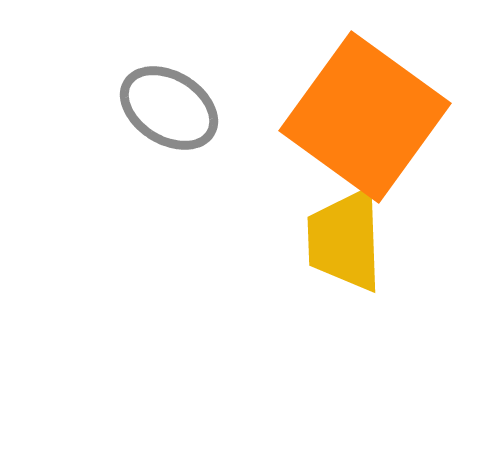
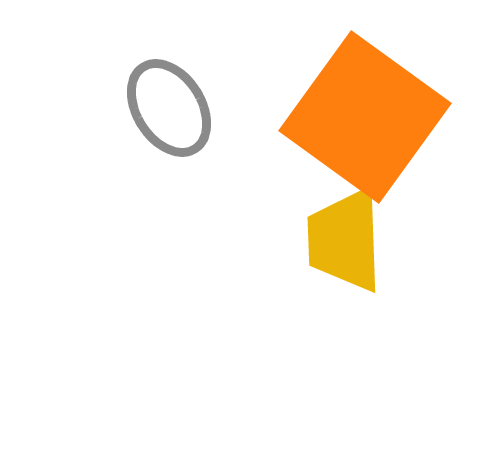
gray ellipse: rotated 26 degrees clockwise
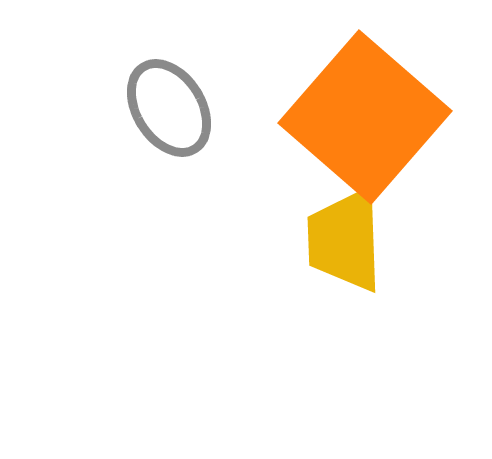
orange square: rotated 5 degrees clockwise
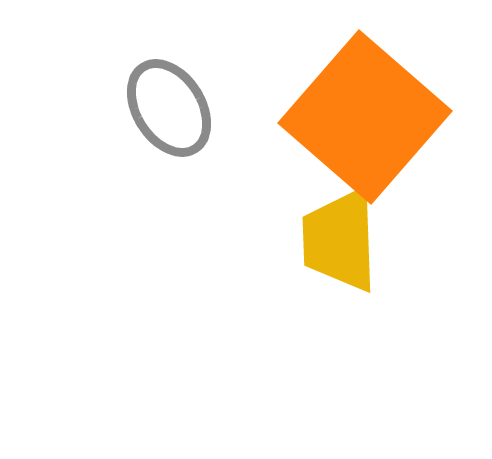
yellow trapezoid: moved 5 px left
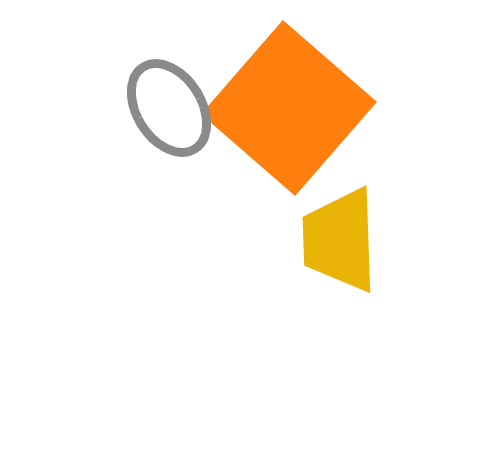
orange square: moved 76 px left, 9 px up
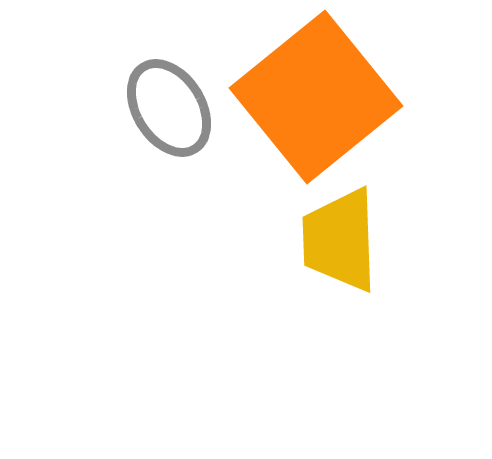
orange square: moved 27 px right, 11 px up; rotated 10 degrees clockwise
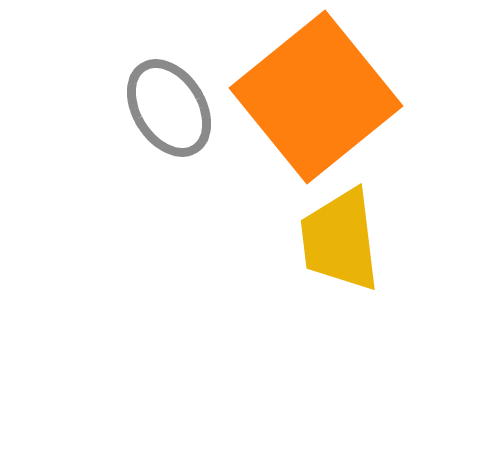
yellow trapezoid: rotated 5 degrees counterclockwise
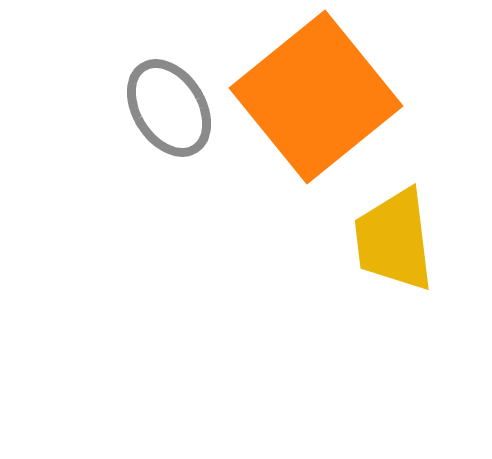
yellow trapezoid: moved 54 px right
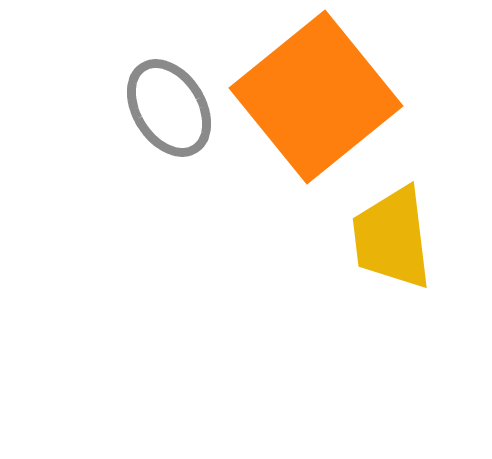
yellow trapezoid: moved 2 px left, 2 px up
